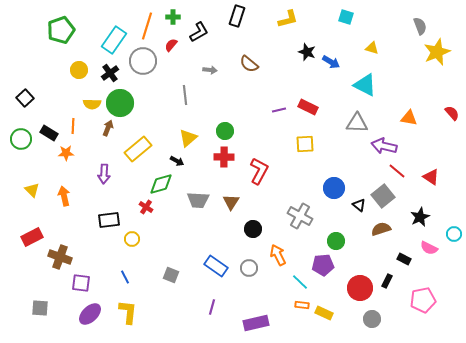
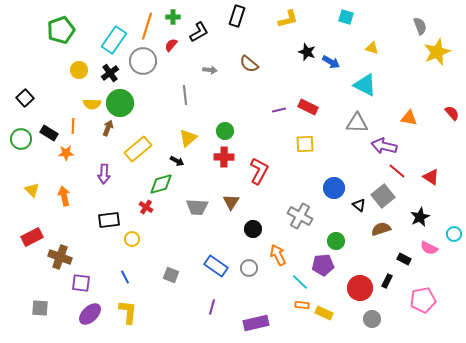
gray trapezoid at (198, 200): moved 1 px left, 7 px down
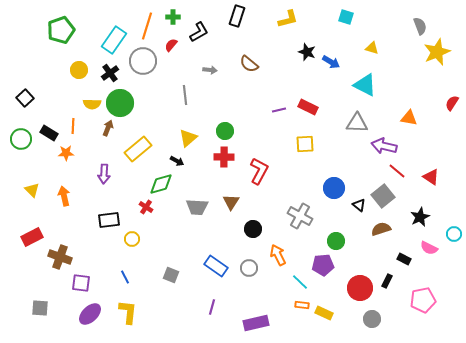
red semicircle at (452, 113): moved 10 px up; rotated 105 degrees counterclockwise
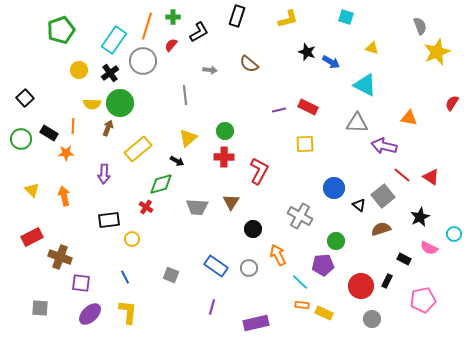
red line at (397, 171): moved 5 px right, 4 px down
red circle at (360, 288): moved 1 px right, 2 px up
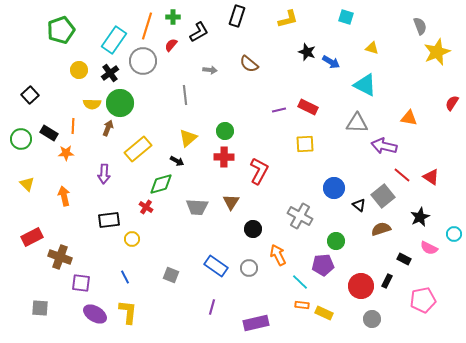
black square at (25, 98): moved 5 px right, 3 px up
yellow triangle at (32, 190): moved 5 px left, 6 px up
purple ellipse at (90, 314): moved 5 px right; rotated 75 degrees clockwise
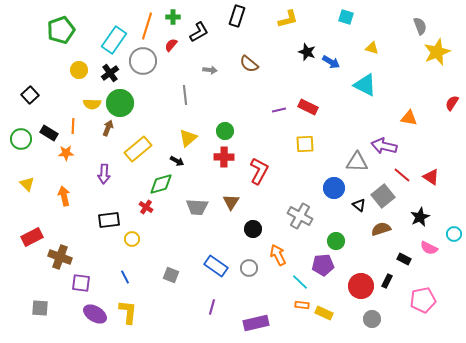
gray triangle at (357, 123): moved 39 px down
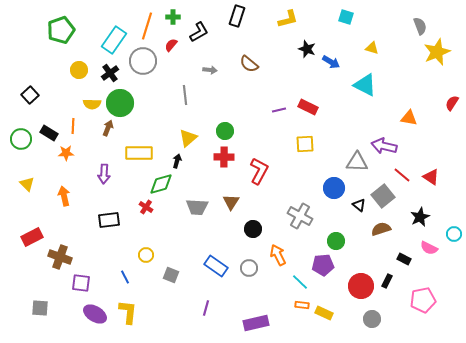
black star at (307, 52): moved 3 px up
yellow rectangle at (138, 149): moved 1 px right, 4 px down; rotated 40 degrees clockwise
black arrow at (177, 161): rotated 104 degrees counterclockwise
yellow circle at (132, 239): moved 14 px right, 16 px down
purple line at (212, 307): moved 6 px left, 1 px down
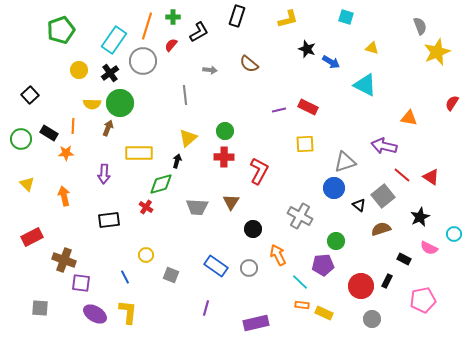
gray triangle at (357, 162): moved 12 px left; rotated 20 degrees counterclockwise
brown cross at (60, 257): moved 4 px right, 3 px down
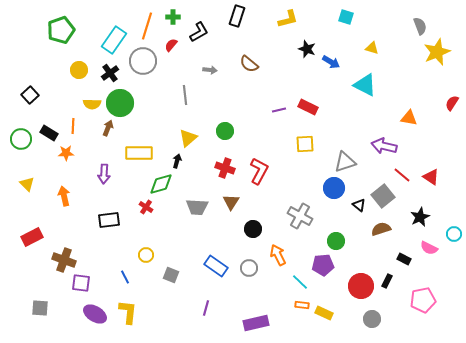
red cross at (224, 157): moved 1 px right, 11 px down; rotated 18 degrees clockwise
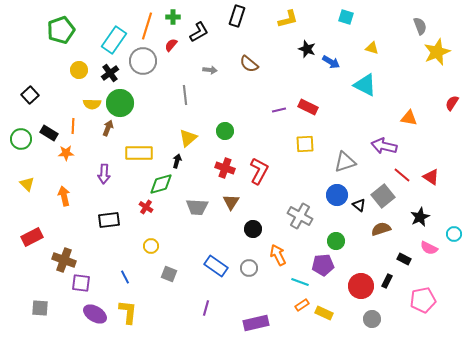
blue circle at (334, 188): moved 3 px right, 7 px down
yellow circle at (146, 255): moved 5 px right, 9 px up
gray square at (171, 275): moved 2 px left, 1 px up
cyan line at (300, 282): rotated 24 degrees counterclockwise
orange rectangle at (302, 305): rotated 40 degrees counterclockwise
